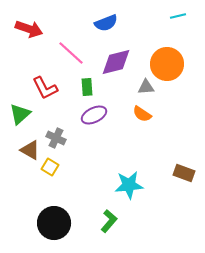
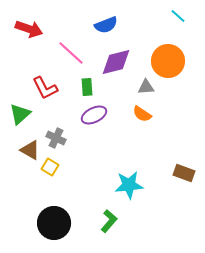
cyan line: rotated 56 degrees clockwise
blue semicircle: moved 2 px down
orange circle: moved 1 px right, 3 px up
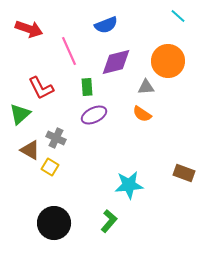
pink line: moved 2 px left, 2 px up; rotated 24 degrees clockwise
red L-shape: moved 4 px left
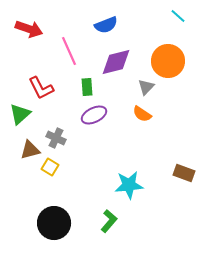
gray triangle: rotated 42 degrees counterclockwise
brown triangle: rotated 45 degrees counterclockwise
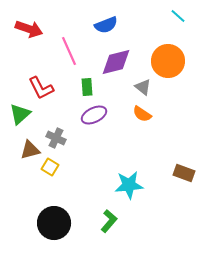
gray triangle: moved 3 px left; rotated 36 degrees counterclockwise
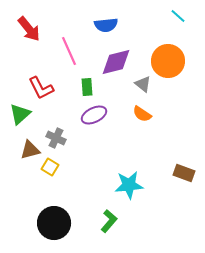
blue semicircle: rotated 15 degrees clockwise
red arrow: rotated 32 degrees clockwise
gray triangle: moved 3 px up
